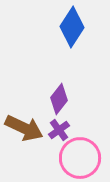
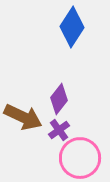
brown arrow: moved 1 px left, 11 px up
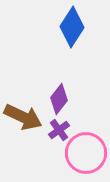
pink circle: moved 6 px right, 5 px up
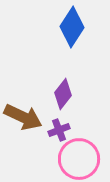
purple diamond: moved 4 px right, 5 px up
purple cross: rotated 15 degrees clockwise
pink circle: moved 7 px left, 6 px down
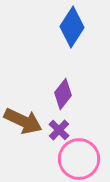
brown arrow: moved 4 px down
purple cross: rotated 25 degrees counterclockwise
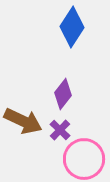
purple cross: moved 1 px right
pink circle: moved 5 px right
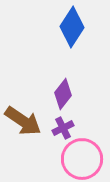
brown arrow: rotated 9 degrees clockwise
purple cross: moved 3 px right, 2 px up; rotated 20 degrees clockwise
pink circle: moved 2 px left
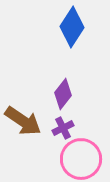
pink circle: moved 1 px left
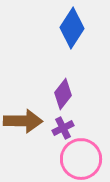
blue diamond: moved 1 px down
brown arrow: rotated 33 degrees counterclockwise
